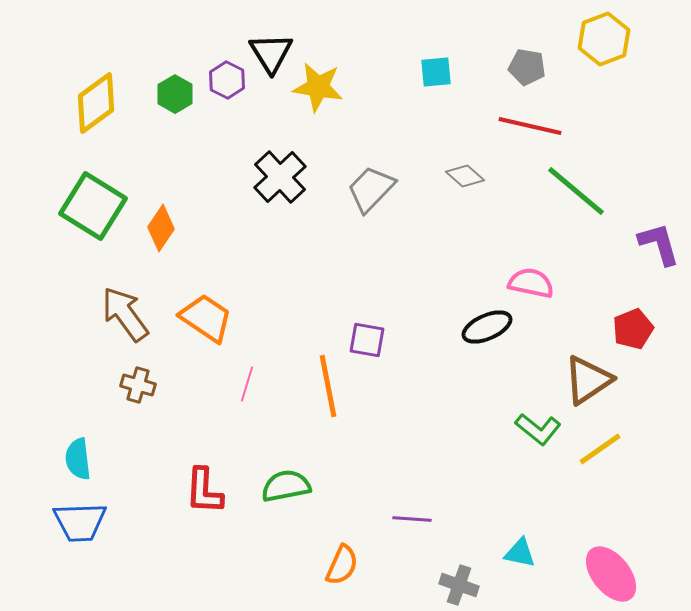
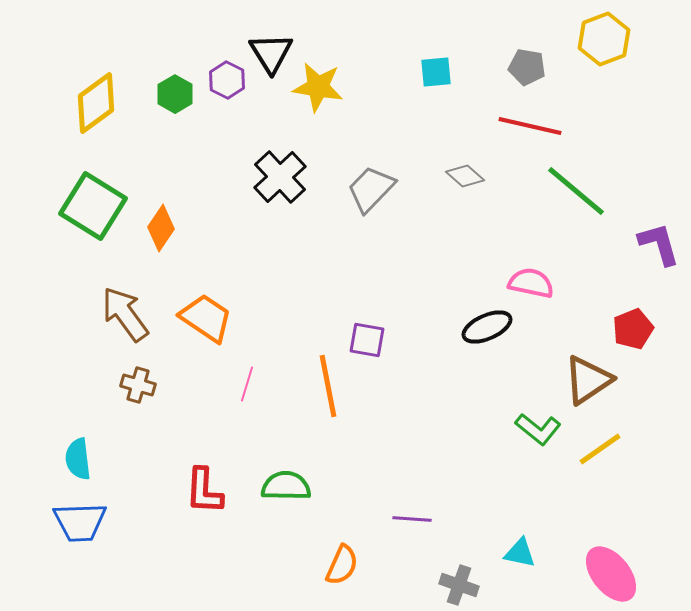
green semicircle: rotated 12 degrees clockwise
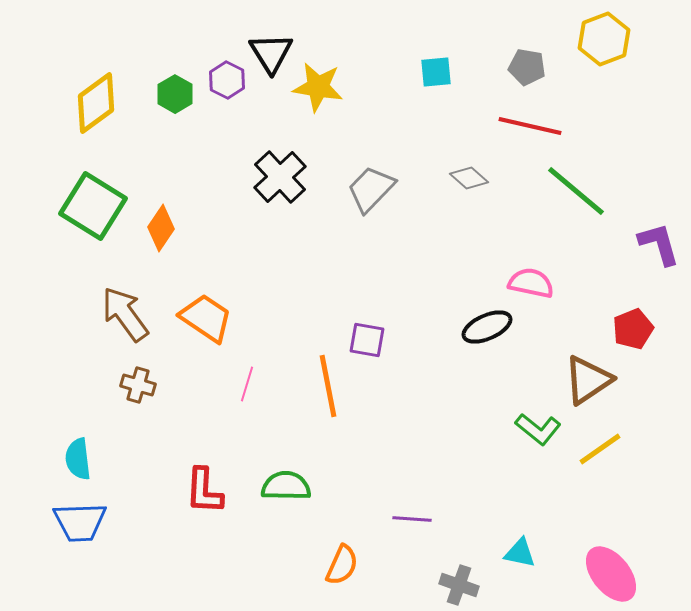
gray diamond: moved 4 px right, 2 px down
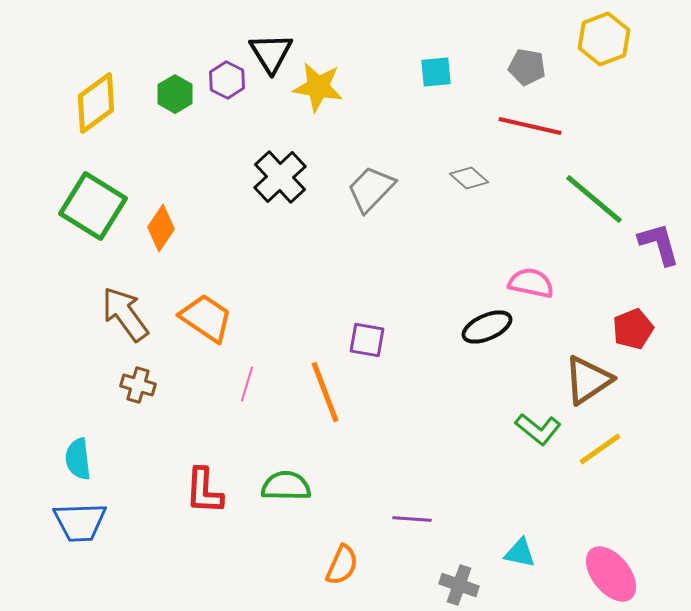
green line: moved 18 px right, 8 px down
orange line: moved 3 px left, 6 px down; rotated 10 degrees counterclockwise
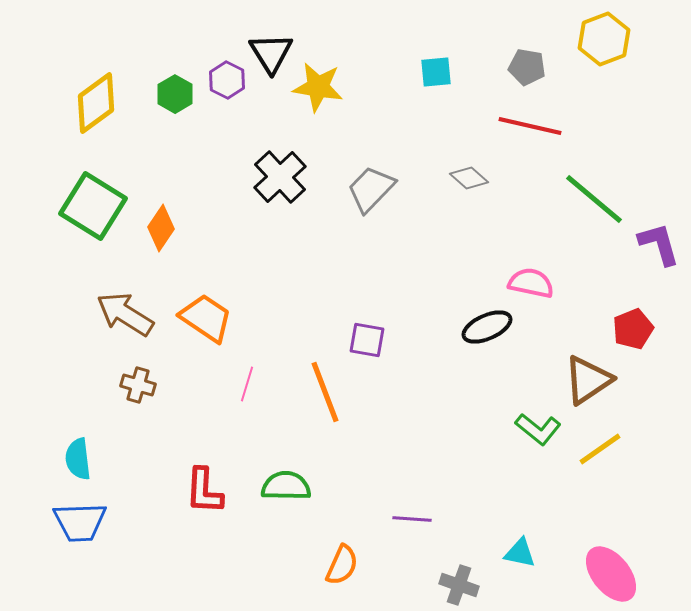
brown arrow: rotated 22 degrees counterclockwise
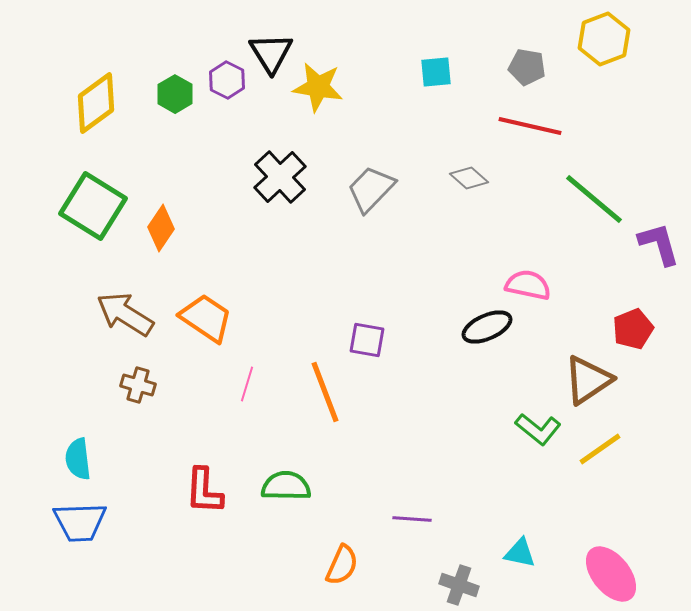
pink semicircle: moved 3 px left, 2 px down
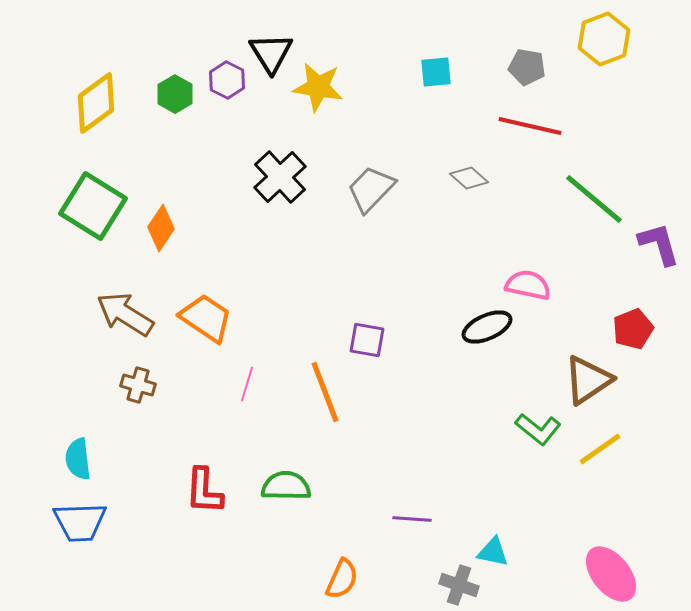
cyan triangle: moved 27 px left, 1 px up
orange semicircle: moved 14 px down
